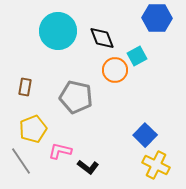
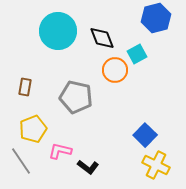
blue hexagon: moved 1 px left; rotated 16 degrees counterclockwise
cyan square: moved 2 px up
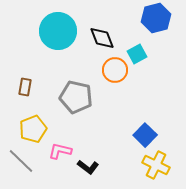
gray line: rotated 12 degrees counterclockwise
